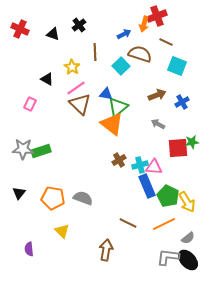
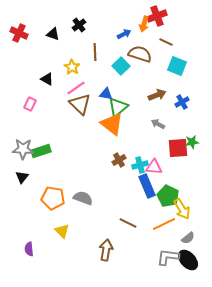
red cross at (20, 29): moved 1 px left, 4 px down
black triangle at (19, 193): moved 3 px right, 16 px up
yellow arrow at (187, 202): moved 5 px left, 7 px down
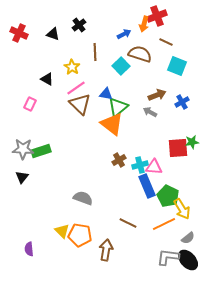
gray arrow at (158, 124): moved 8 px left, 12 px up
orange pentagon at (53, 198): moved 27 px right, 37 px down
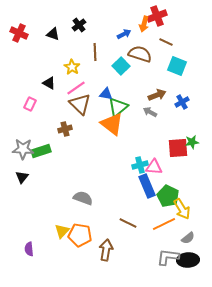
black triangle at (47, 79): moved 2 px right, 4 px down
brown cross at (119, 160): moved 54 px left, 31 px up; rotated 16 degrees clockwise
yellow triangle at (62, 231): rotated 28 degrees clockwise
black ellipse at (188, 260): rotated 50 degrees counterclockwise
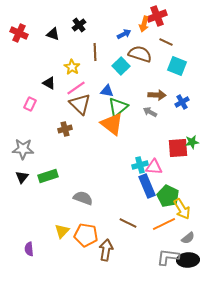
blue triangle at (106, 94): moved 1 px right, 3 px up
brown arrow at (157, 95): rotated 24 degrees clockwise
green rectangle at (41, 151): moved 7 px right, 25 px down
orange pentagon at (80, 235): moved 6 px right
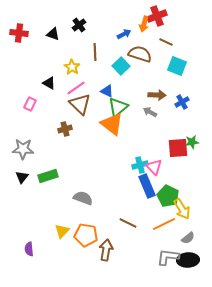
red cross at (19, 33): rotated 18 degrees counterclockwise
blue triangle at (107, 91): rotated 16 degrees clockwise
pink triangle at (154, 167): rotated 42 degrees clockwise
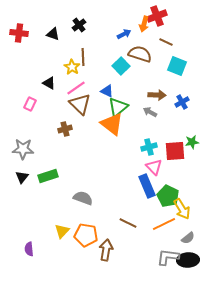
brown line at (95, 52): moved 12 px left, 5 px down
red square at (178, 148): moved 3 px left, 3 px down
cyan cross at (140, 165): moved 9 px right, 18 px up
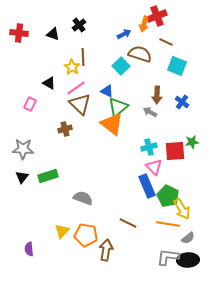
brown arrow at (157, 95): rotated 90 degrees clockwise
blue cross at (182, 102): rotated 24 degrees counterclockwise
orange line at (164, 224): moved 4 px right; rotated 35 degrees clockwise
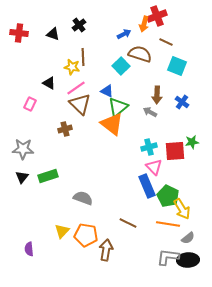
yellow star at (72, 67): rotated 21 degrees counterclockwise
